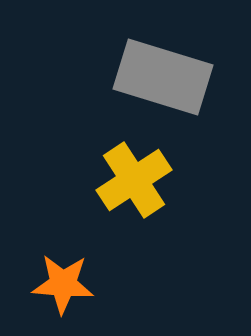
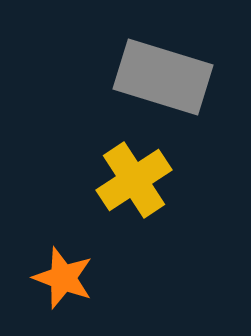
orange star: moved 6 px up; rotated 16 degrees clockwise
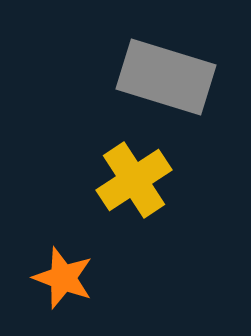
gray rectangle: moved 3 px right
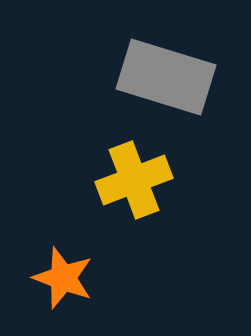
yellow cross: rotated 12 degrees clockwise
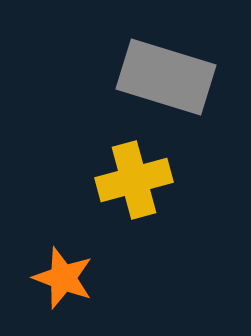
yellow cross: rotated 6 degrees clockwise
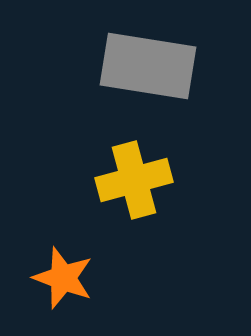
gray rectangle: moved 18 px left, 11 px up; rotated 8 degrees counterclockwise
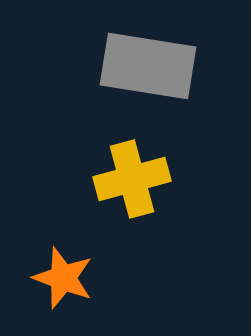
yellow cross: moved 2 px left, 1 px up
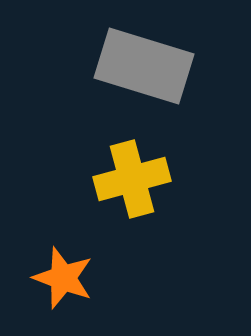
gray rectangle: moved 4 px left; rotated 8 degrees clockwise
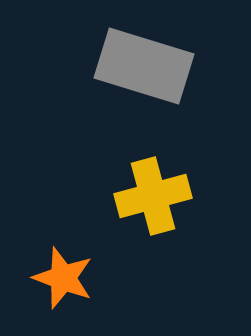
yellow cross: moved 21 px right, 17 px down
